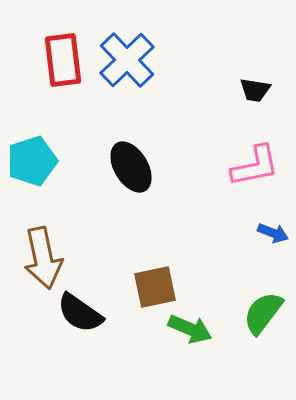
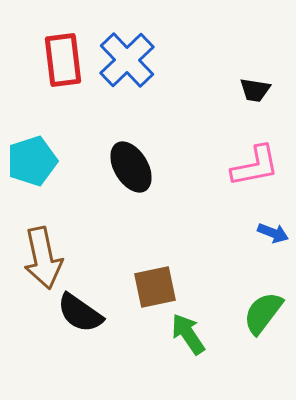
green arrow: moved 2 px left, 5 px down; rotated 147 degrees counterclockwise
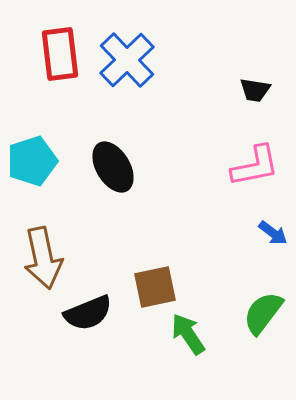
red rectangle: moved 3 px left, 6 px up
black ellipse: moved 18 px left
blue arrow: rotated 16 degrees clockwise
black semicircle: moved 8 px right; rotated 57 degrees counterclockwise
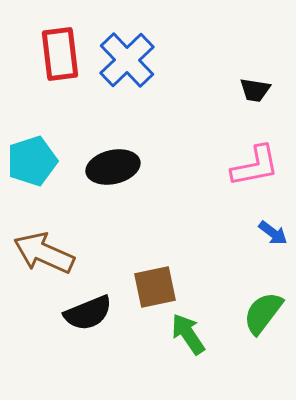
black ellipse: rotated 72 degrees counterclockwise
brown arrow: moved 1 px right, 5 px up; rotated 126 degrees clockwise
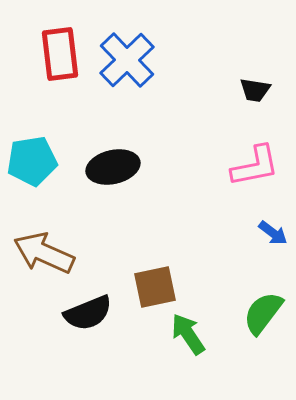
cyan pentagon: rotated 9 degrees clockwise
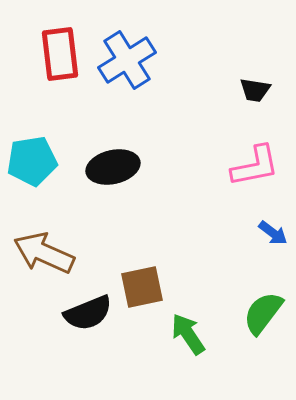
blue cross: rotated 12 degrees clockwise
brown square: moved 13 px left
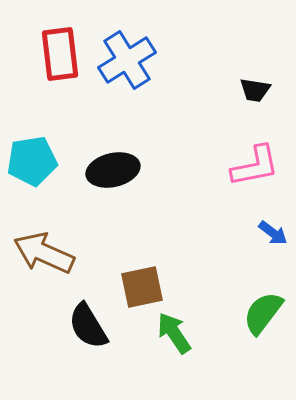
black ellipse: moved 3 px down
black semicircle: moved 13 px down; rotated 81 degrees clockwise
green arrow: moved 14 px left, 1 px up
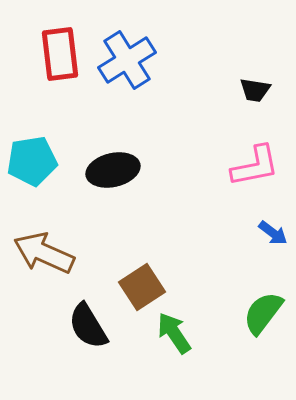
brown square: rotated 21 degrees counterclockwise
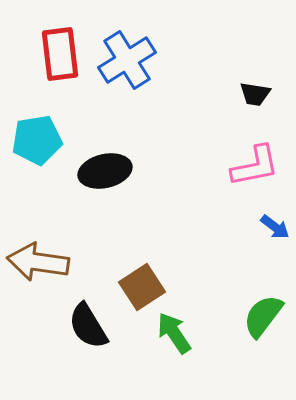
black trapezoid: moved 4 px down
cyan pentagon: moved 5 px right, 21 px up
black ellipse: moved 8 px left, 1 px down
blue arrow: moved 2 px right, 6 px up
brown arrow: moved 6 px left, 9 px down; rotated 16 degrees counterclockwise
green semicircle: moved 3 px down
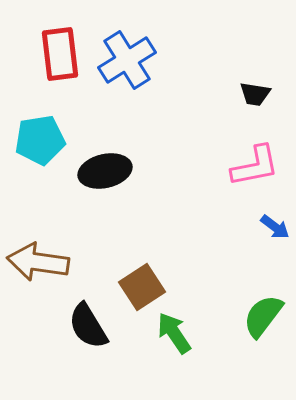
cyan pentagon: moved 3 px right
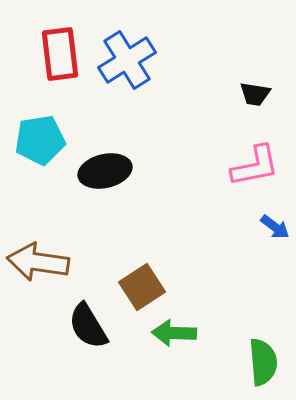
green semicircle: moved 46 px down; rotated 138 degrees clockwise
green arrow: rotated 54 degrees counterclockwise
